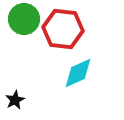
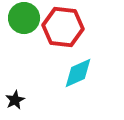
green circle: moved 1 px up
red hexagon: moved 2 px up
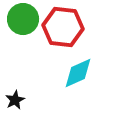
green circle: moved 1 px left, 1 px down
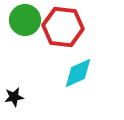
green circle: moved 2 px right, 1 px down
black star: moved 1 px left, 3 px up; rotated 18 degrees clockwise
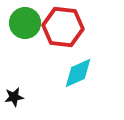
green circle: moved 3 px down
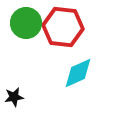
green circle: moved 1 px right
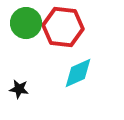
black star: moved 5 px right, 8 px up; rotated 18 degrees clockwise
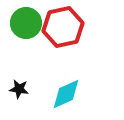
red hexagon: rotated 18 degrees counterclockwise
cyan diamond: moved 12 px left, 21 px down
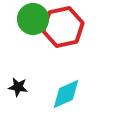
green circle: moved 7 px right, 4 px up
black star: moved 1 px left, 2 px up
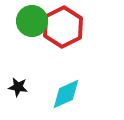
green circle: moved 1 px left, 2 px down
red hexagon: rotated 15 degrees counterclockwise
